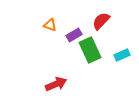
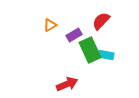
orange triangle: rotated 48 degrees counterclockwise
cyan rectangle: moved 16 px left; rotated 35 degrees clockwise
red arrow: moved 11 px right
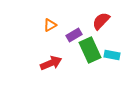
cyan rectangle: moved 6 px right
red arrow: moved 16 px left, 21 px up
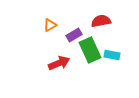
red semicircle: rotated 36 degrees clockwise
red arrow: moved 8 px right
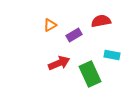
green rectangle: moved 24 px down
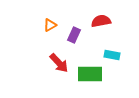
purple rectangle: rotated 35 degrees counterclockwise
red arrow: rotated 70 degrees clockwise
green rectangle: rotated 65 degrees counterclockwise
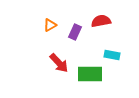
purple rectangle: moved 1 px right, 3 px up
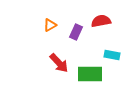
purple rectangle: moved 1 px right
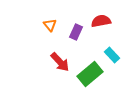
orange triangle: rotated 40 degrees counterclockwise
cyan rectangle: rotated 35 degrees clockwise
red arrow: moved 1 px right, 1 px up
green rectangle: rotated 40 degrees counterclockwise
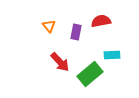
orange triangle: moved 1 px left, 1 px down
purple rectangle: rotated 14 degrees counterclockwise
cyan rectangle: rotated 49 degrees counterclockwise
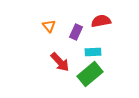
purple rectangle: rotated 14 degrees clockwise
cyan rectangle: moved 19 px left, 3 px up
